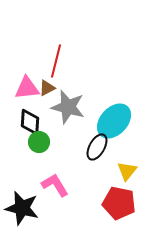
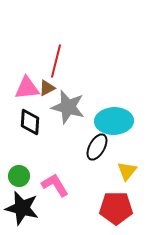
cyan ellipse: rotated 45 degrees clockwise
green circle: moved 20 px left, 34 px down
red pentagon: moved 3 px left, 5 px down; rotated 12 degrees counterclockwise
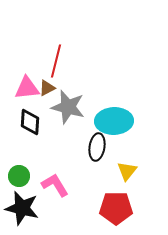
black ellipse: rotated 20 degrees counterclockwise
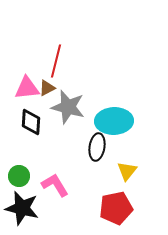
black diamond: moved 1 px right
red pentagon: rotated 12 degrees counterclockwise
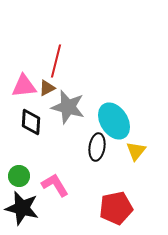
pink triangle: moved 3 px left, 2 px up
cyan ellipse: rotated 60 degrees clockwise
yellow triangle: moved 9 px right, 20 px up
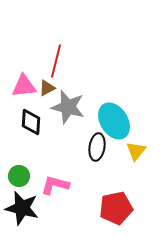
pink L-shape: rotated 44 degrees counterclockwise
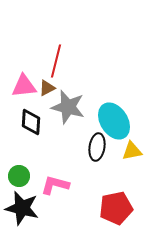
yellow triangle: moved 4 px left; rotated 40 degrees clockwise
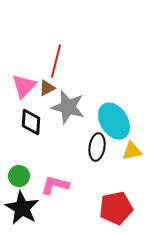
pink triangle: rotated 40 degrees counterclockwise
black star: rotated 16 degrees clockwise
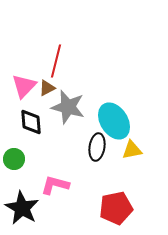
black diamond: rotated 8 degrees counterclockwise
yellow triangle: moved 1 px up
green circle: moved 5 px left, 17 px up
